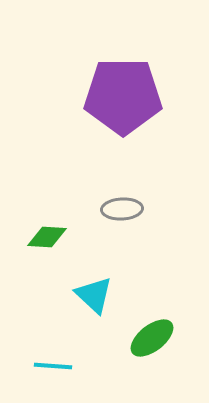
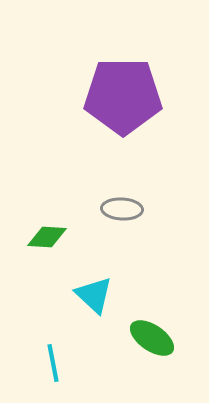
gray ellipse: rotated 6 degrees clockwise
green ellipse: rotated 72 degrees clockwise
cyan line: moved 3 px up; rotated 75 degrees clockwise
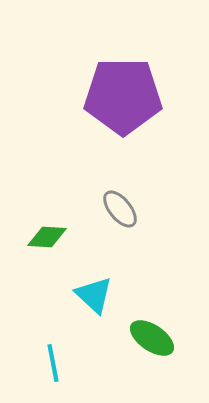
gray ellipse: moved 2 px left; rotated 48 degrees clockwise
